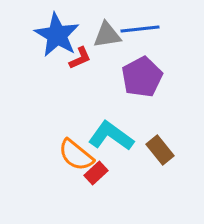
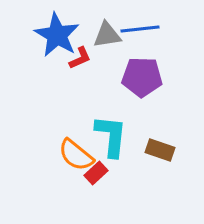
purple pentagon: rotated 30 degrees clockwise
cyan L-shape: rotated 60 degrees clockwise
brown rectangle: rotated 32 degrees counterclockwise
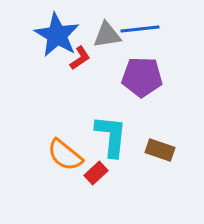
red L-shape: rotated 10 degrees counterclockwise
orange semicircle: moved 11 px left
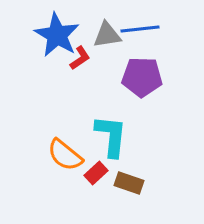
brown rectangle: moved 31 px left, 33 px down
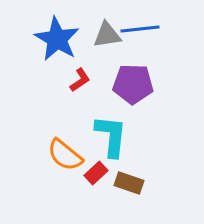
blue star: moved 4 px down
red L-shape: moved 22 px down
purple pentagon: moved 9 px left, 7 px down
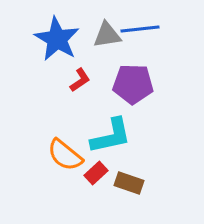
cyan L-shape: rotated 72 degrees clockwise
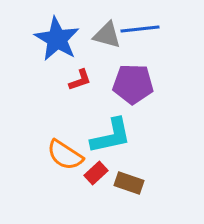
gray triangle: rotated 24 degrees clockwise
red L-shape: rotated 15 degrees clockwise
orange semicircle: rotated 6 degrees counterclockwise
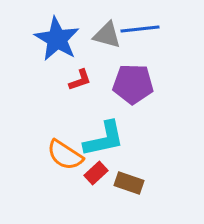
cyan L-shape: moved 7 px left, 3 px down
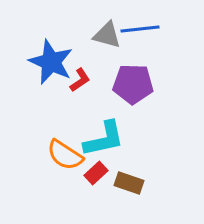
blue star: moved 6 px left, 23 px down; rotated 6 degrees counterclockwise
red L-shape: rotated 15 degrees counterclockwise
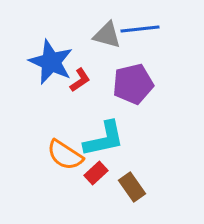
purple pentagon: rotated 15 degrees counterclockwise
brown rectangle: moved 3 px right, 4 px down; rotated 36 degrees clockwise
